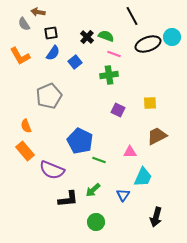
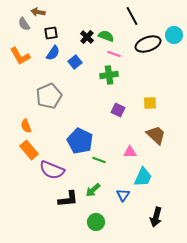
cyan circle: moved 2 px right, 2 px up
brown trapezoid: moved 1 px left, 1 px up; rotated 70 degrees clockwise
orange rectangle: moved 4 px right, 1 px up
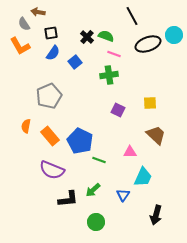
orange L-shape: moved 10 px up
orange semicircle: rotated 32 degrees clockwise
orange rectangle: moved 21 px right, 14 px up
black arrow: moved 2 px up
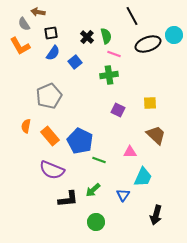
green semicircle: rotated 56 degrees clockwise
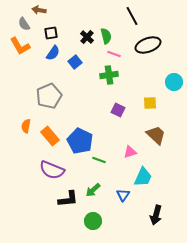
brown arrow: moved 1 px right, 2 px up
cyan circle: moved 47 px down
black ellipse: moved 1 px down
pink triangle: rotated 16 degrees counterclockwise
green circle: moved 3 px left, 1 px up
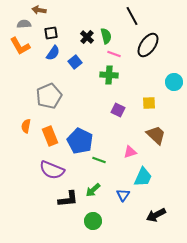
gray semicircle: rotated 120 degrees clockwise
black ellipse: rotated 35 degrees counterclockwise
green cross: rotated 12 degrees clockwise
yellow square: moved 1 px left
orange rectangle: rotated 18 degrees clockwise
black arrow: rotated 48 degrees clockwise
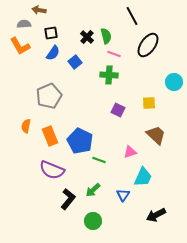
black L-shape: rotated 45 degrees counterclockwise
